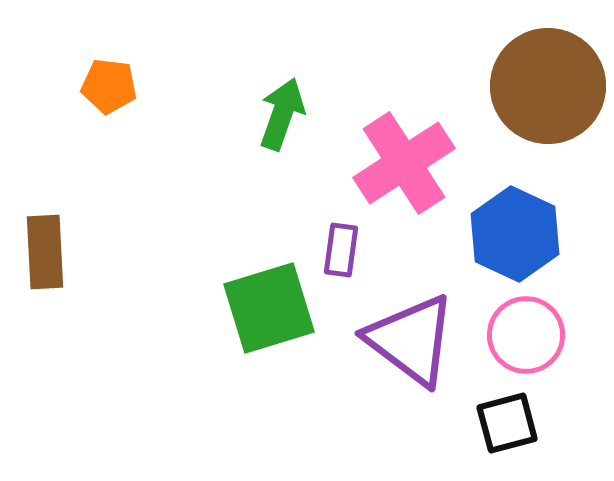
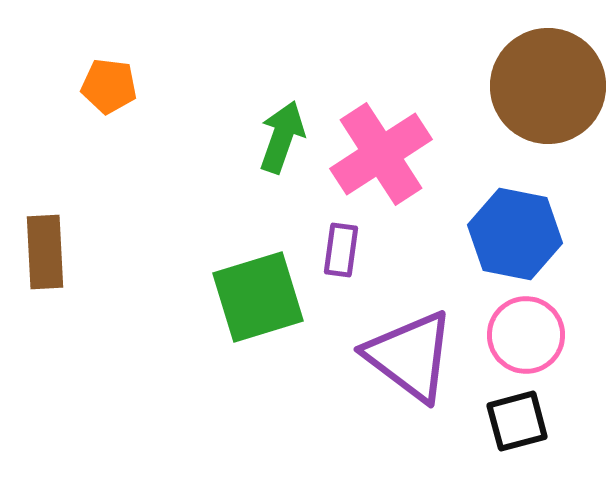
green arrow: moved 23 px down
pink cross: moved 23 px left, 9 px up
blue hexagon: rotated 14 degrees counterclockwise
green square: moved 11 px left, 11 px up
purple triangle: moved 1 px left, 16 px down
black square: moved 10 px right, 2 px up
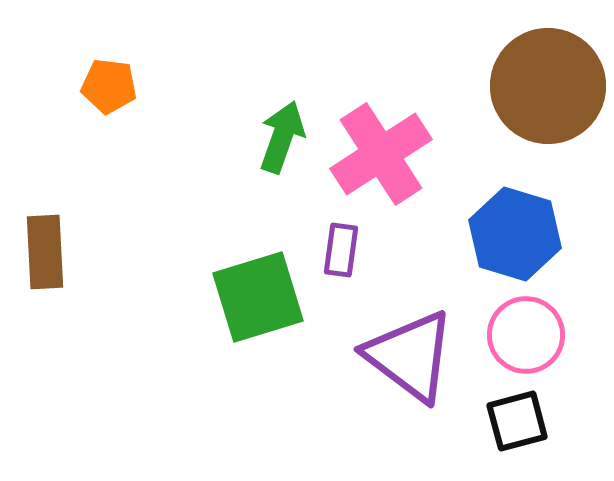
blue hexagon: rotated 6 degrees clockwise
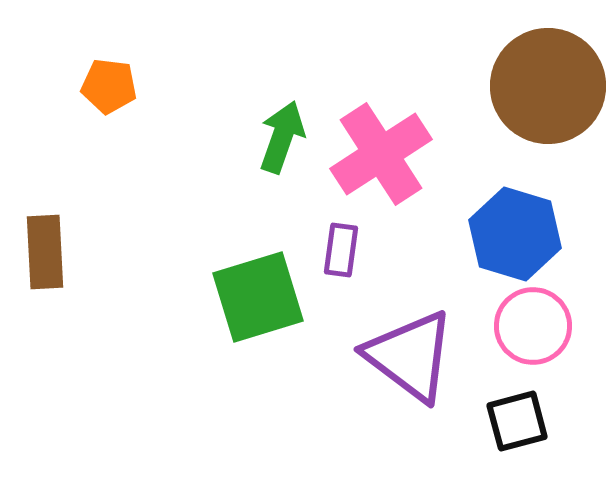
pink circle: moved 7 px right, 9 px up
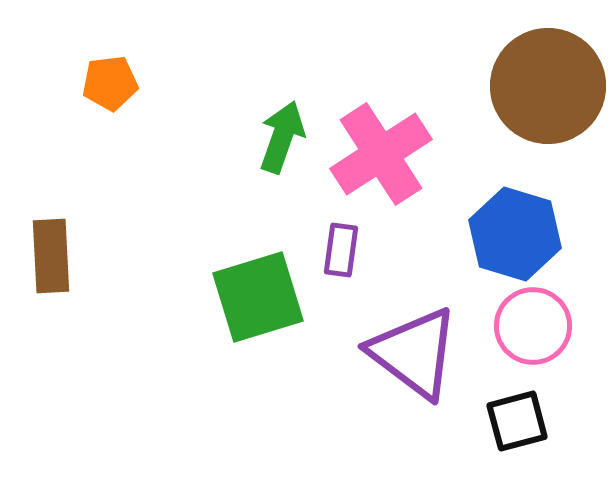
orange pentagon: moved 1 px right, 3 px up; rotated 14 degrees counterclockwise
brown rectangle: moved 6 px right, 4 px down
purple triangle: moved 4 px right, 3 px up
